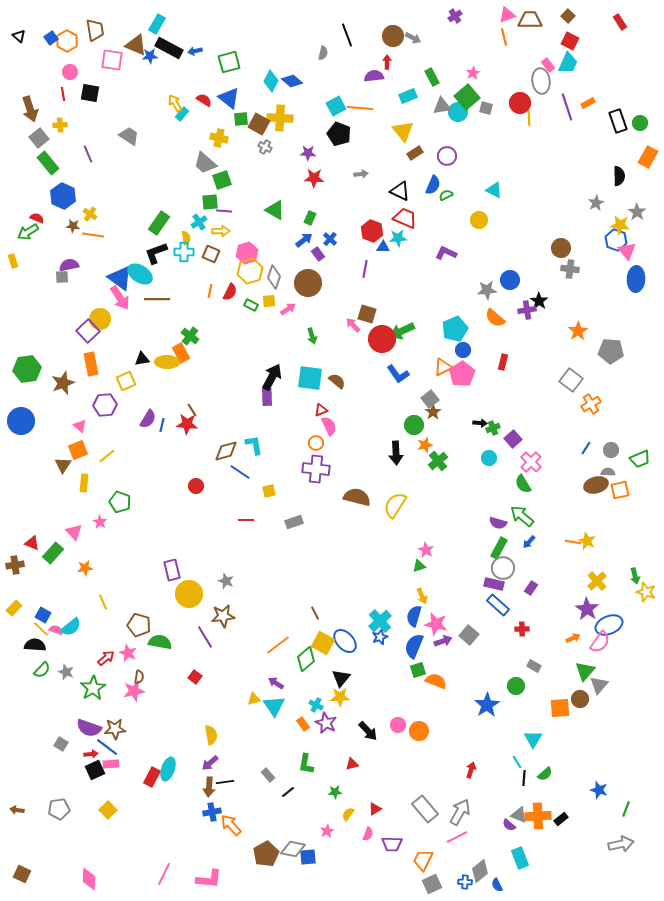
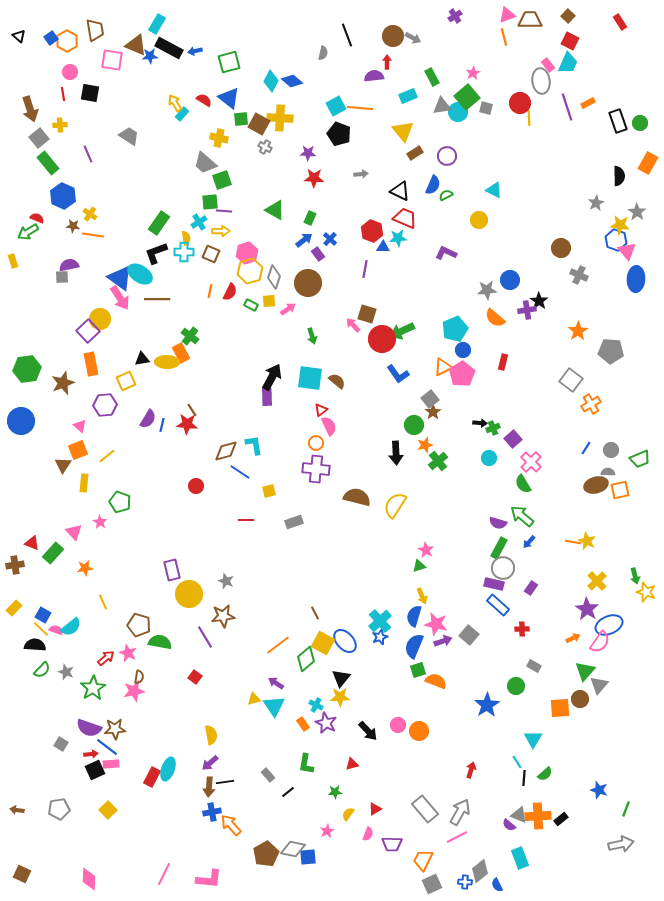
orange rectangle at (648, 157): moved 6 px down
gray cross at (570, 269): moved 9 px right, 6 px down; rotated 18 degrees clockwise
red triangle at (321, 410): rotated 16 degrees counterclockwise
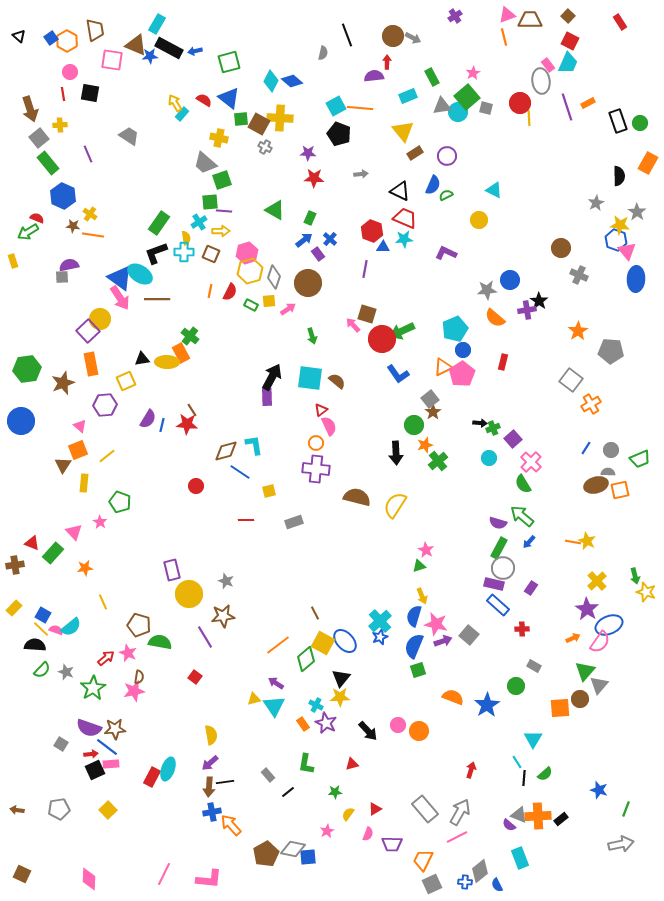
cyan star at (398, 238): moved 6 px right, 1 px down
orange semicircle at (436, 681): moved 17 px right, 16 px down
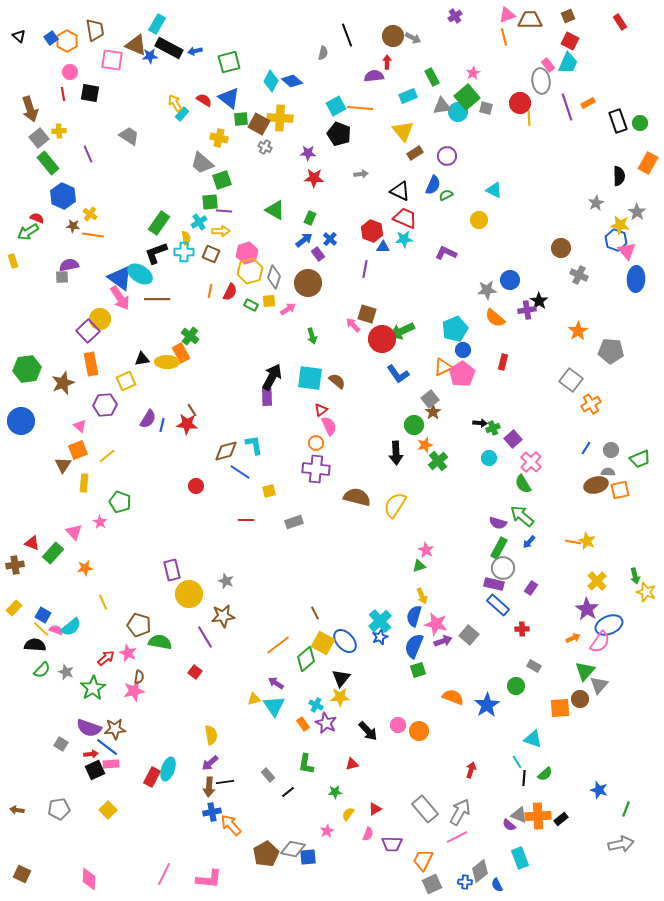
brown square at (568, 16): rotated 24 degrees clockwise
yellow cross at (60, 125): moved 1 px left, 6 px down
gray trapezoid at (205, 163): moved 3 px left
red square at (195, 677): moved 5 px up
cyan triangle at (533, 739): rotated 42 degrees counterclockwise
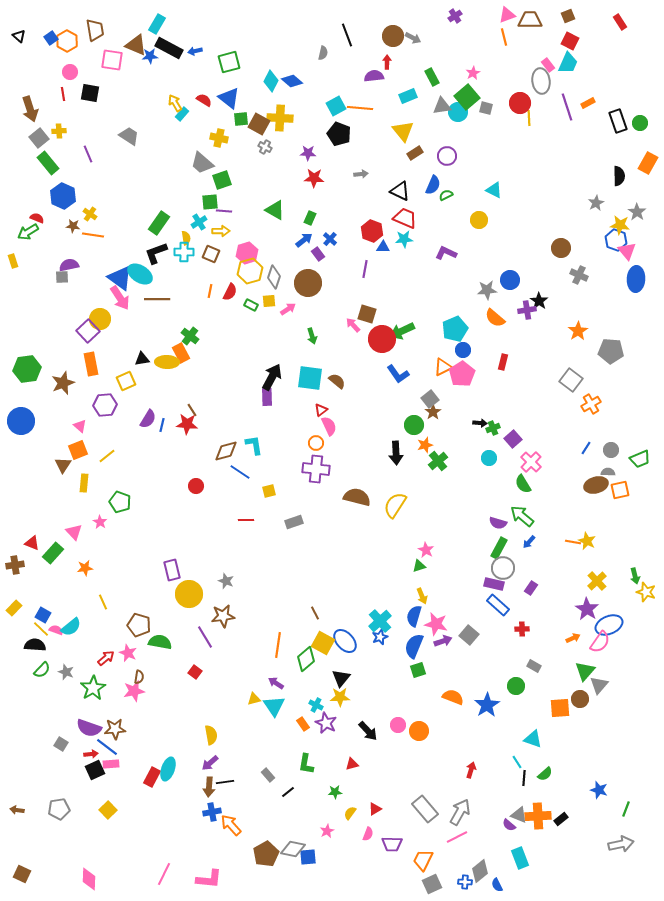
orange line at (278, 645): rotated 45 degrees counterclockwise
yellow semicircle at (348, 814): moved 2 px right, 1 px up
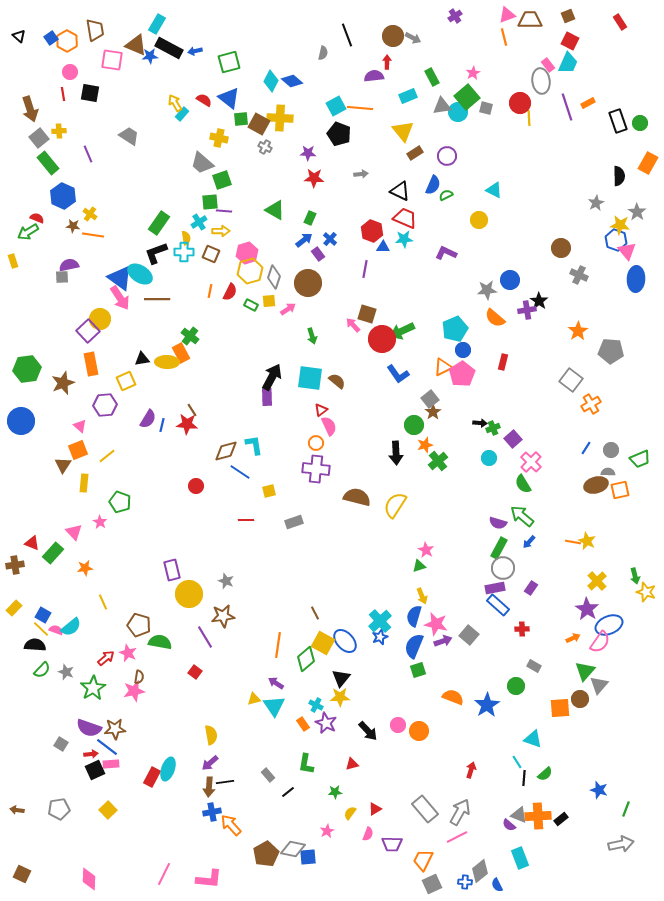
purple rectangle at (494, 584): moved 1 px right, 4 px down; rotated 24 degrees counterclockwise
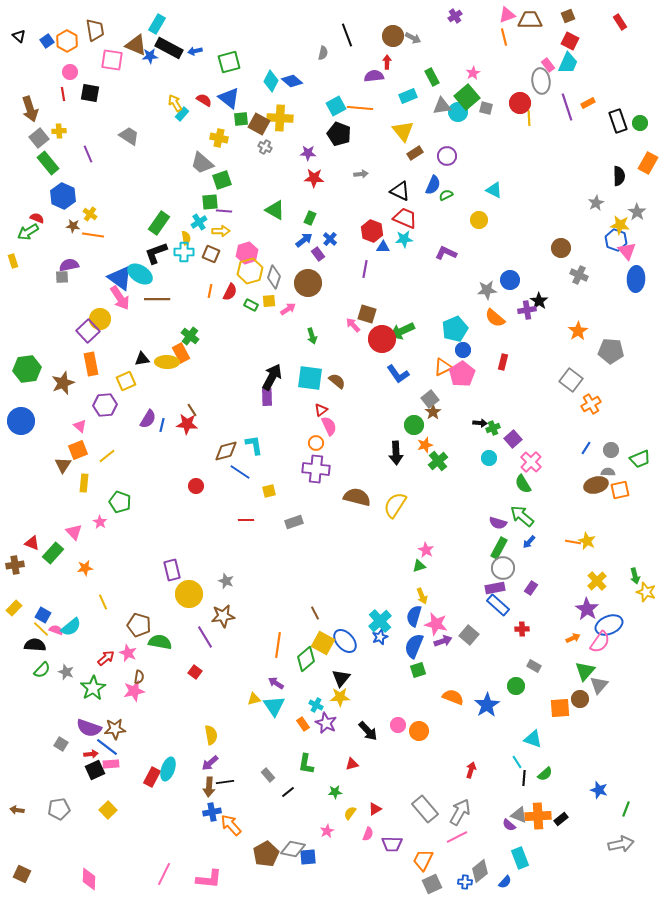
blue square at (51, 38): moved 4 px left, 3 px down
blue semicircle at (497, 885): moved 8 px right, 3 px up; rotated 112 degrees counterclockwise
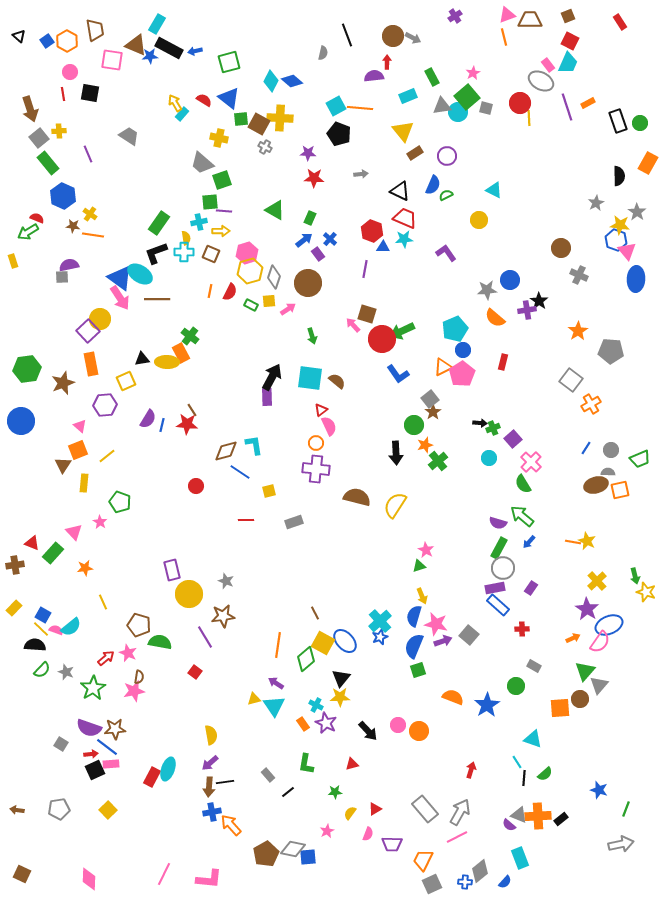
gray ellipse at (541, 81): rotated 55 degrees counterclockwise
cyan cross at (199, 222): rotated 21 degrees clockwise
purple L-shape at (446, 253): rotated 30 degrees clockwise
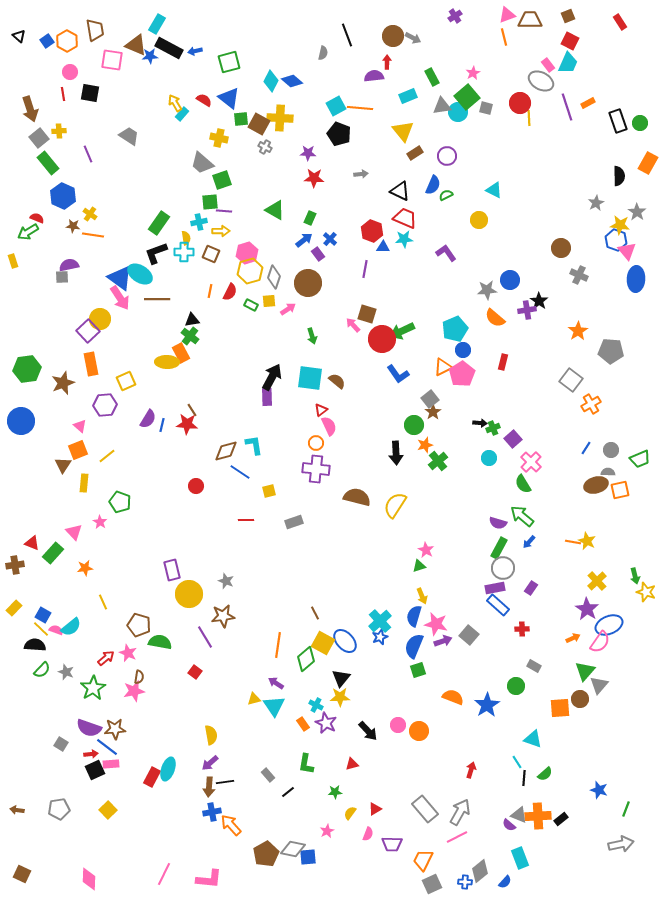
black triangle at (142, 359): moved 50 px right, 39 px up
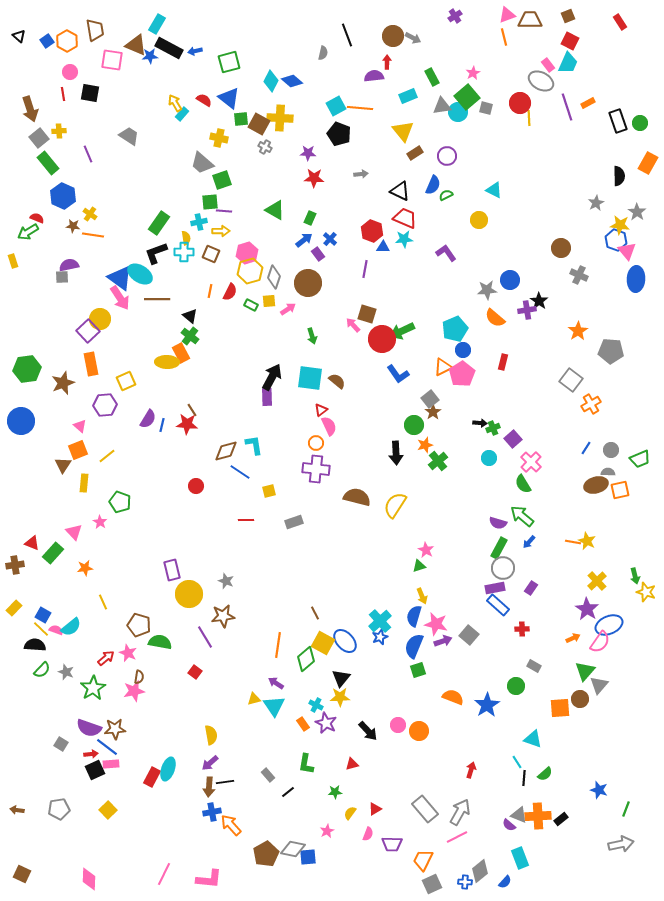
black triangle at (192, 320): moved 2 px left, 4 px up; rotated 49 degrees clockwise
